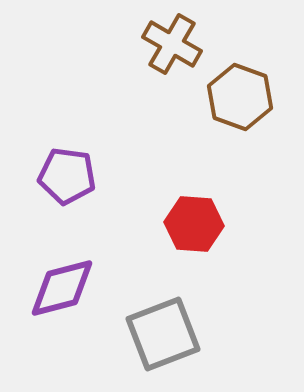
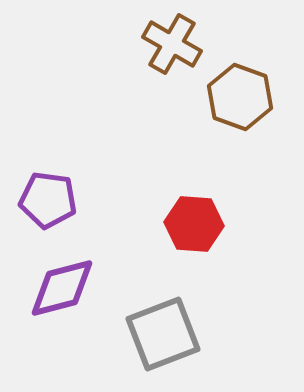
purple pentagon: moved 19 px left, 24 px down
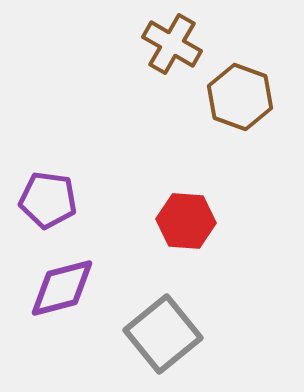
red hexagon: moved 8 px left, 3 px up
gray square: rotated 18 degrees counterclockwise
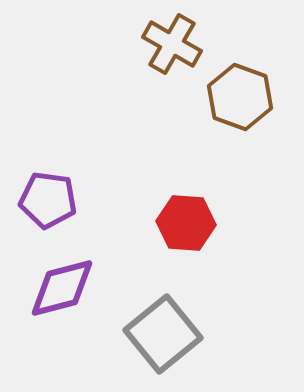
red hexagon: moved 2 px down
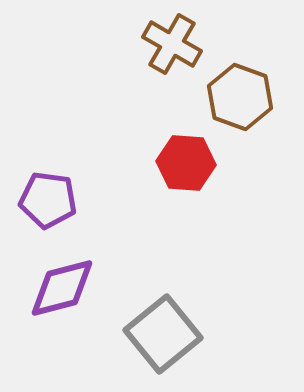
red hexagon: moved 60 px up
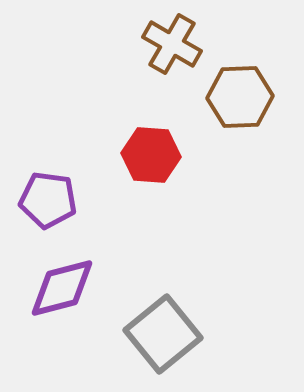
brown hexagon: rotated 22 degrees counterclockwise
red hexagon: moved 35 px left, 8 px up
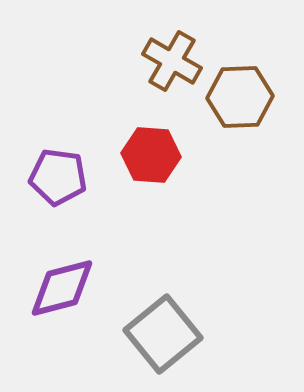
brown cross: moved 17 px down
purple pentagon: moved 10 px right, 23 px up
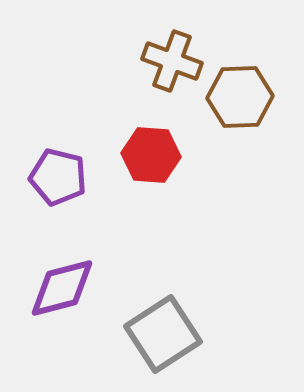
brown cross: rotated 10 degrees counterclockwise
purple pentagon: rotated 6 degrees clockwise
gray square: rotated 6 degrees clockwise
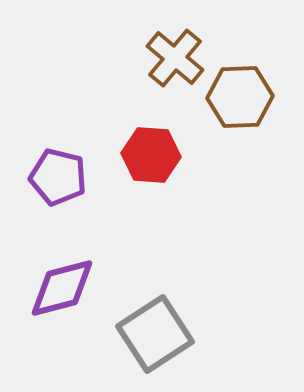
brown cross: moved 3 px right, 3 px up; rotated 20 degrees clockwise
gray square: moved 8 px left
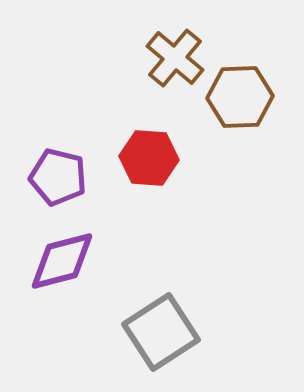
red hexagon: moved 2 px left, 3 px down
purple diamond: moved 27 px up
gray square: moved 6 px right, 2 px up
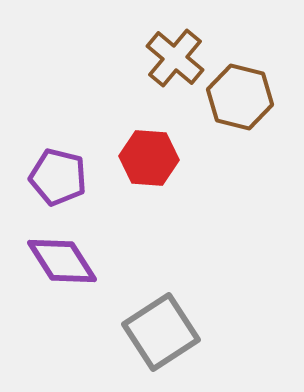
brown hexagon: rotated 16 degrees clockwise
purple diamond: rotated 72 degrees clockwise
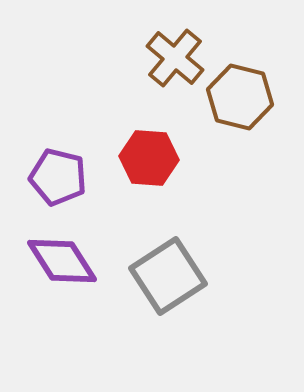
gray square: moved 7 px right, 56 px up
